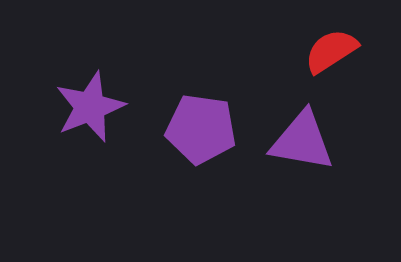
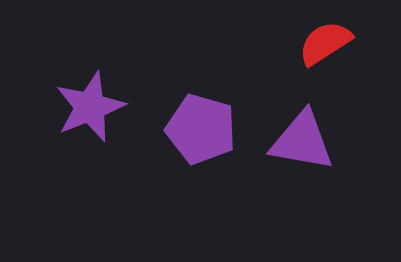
red semicircle: moved 6 px left, 8 px up
purple pentagon: rotated 8 degrees clockwise
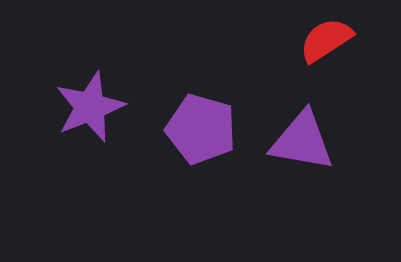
red semicircle: moved 1 px right, 3 px up
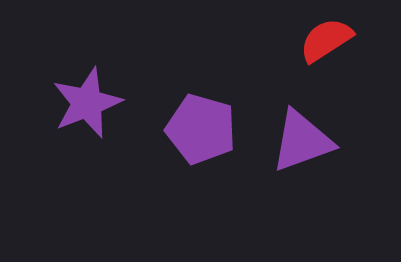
purple star: moved 3 px left, 4 px up
purple triangle: rotated 30 degrees counterclockwise
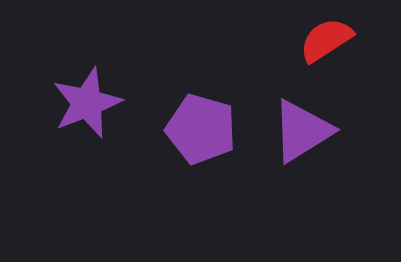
purple triangle: moved 10 px up; rotated 12 degrees counterclockwise
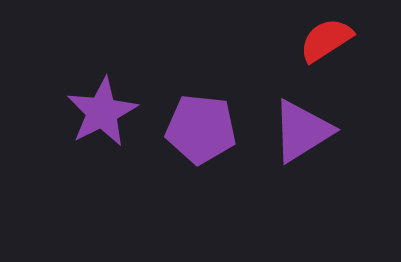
purple star: moved 15 px right, 9 px down; rotated 6 degrees counterclockwise
purple pentagon: rotated 10 degrees counterclockwise
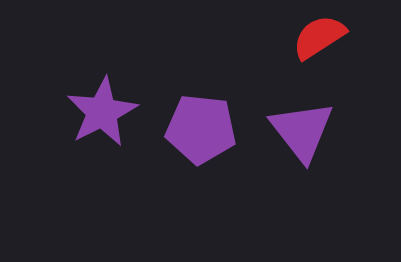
red semicircle: moved 7 px left, 3 px up
purple triangle: rotated 36 degrees counterclockwise
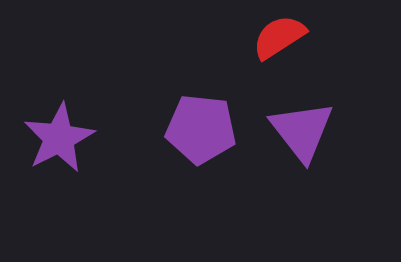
red semicircle: moved 40 px left
purple star: moved 43 px left, 26 px down
